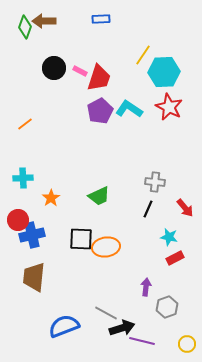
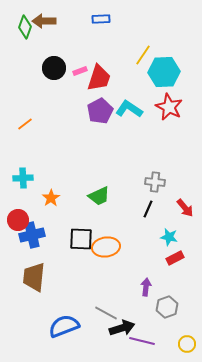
pink rectangle: rotated 48 degrees counterclockwise
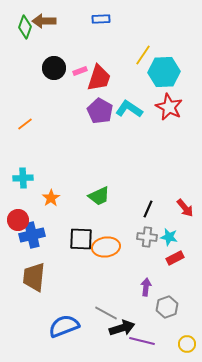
purple pentagon: rotated 15 degrees counterclockwise
gray cross: moved 8 px left, 55 px down
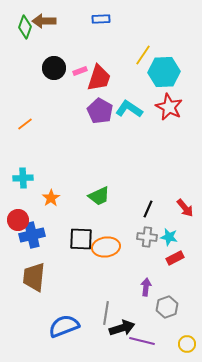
gray line: rotated 70 degrees clockwise
